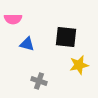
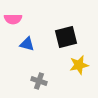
black square: rotated 20 degrees counterclockwise
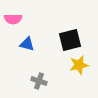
black square: moved 4 px right, 3 px down
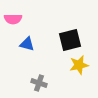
gray cross: moved 2 px down
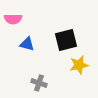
black square: moved 4 px left
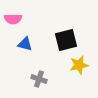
blue triangle: moved 2 px left
gray cross: moved 4 px up
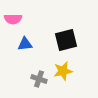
blue triangle: rotated 21 degrees counterclockwise
yellow star: moved 16 px left, 6 px down
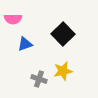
black square: moved 3 px left, 6 px up; rotated 30 degrees counterclockwise
blue triangle: rotated 14 degrees counterclockwise
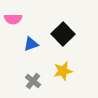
blue triangle: moved 6 px right
gray cross: moved 6 px left, 2 px down; rotated 21 degrees clockwise
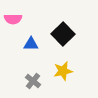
blue triangle: rotated 21 degrees clockwise
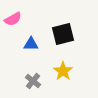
pink semicircle: rotated 30 degrees counterclockwise
black square: rotated 30 degrees clockwise
yellow star: rotated 24 degrees counterclockwise
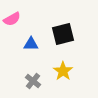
pink semicircle: moved 1 px left
